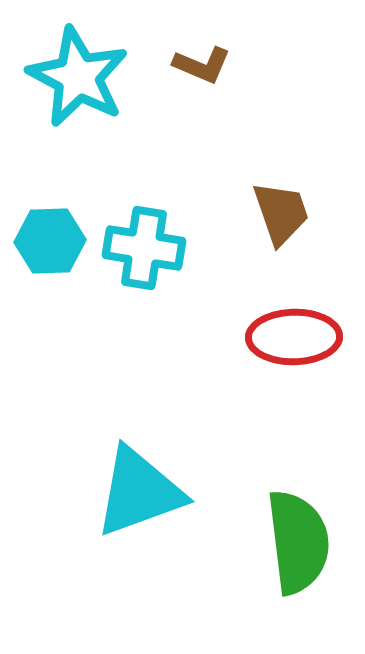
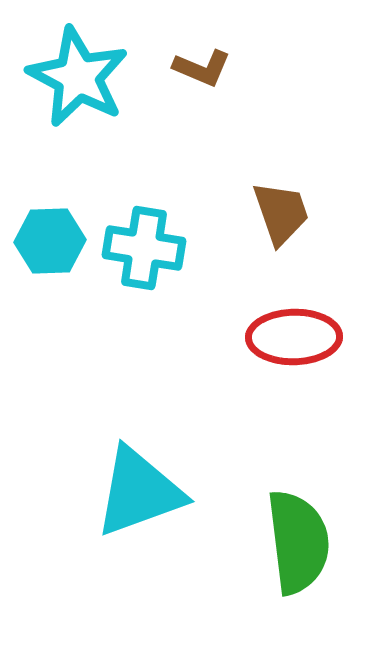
brown L-shape: moved 3 px down
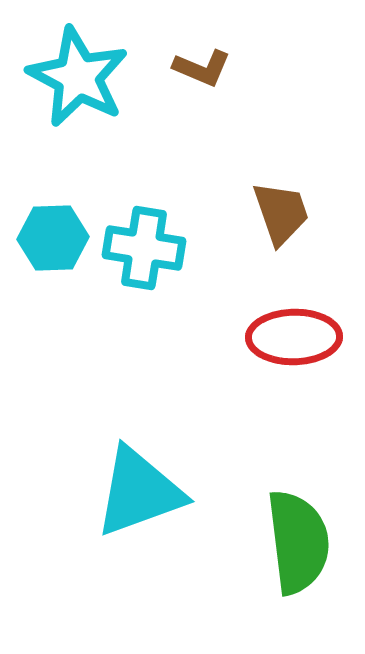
cyan hexagon: moved 3 px right, 3 px up
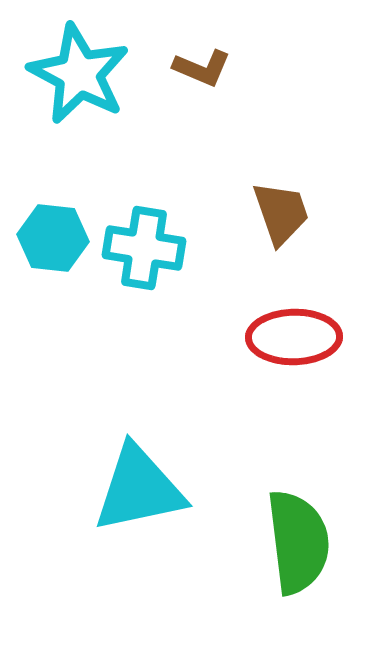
cyan star: moved 1 px right, 3 px up
cyan hexagon: rotated 8 degrees clockwise
cyan triangle: moved 3 px up; rotated 8 degrees clockwise
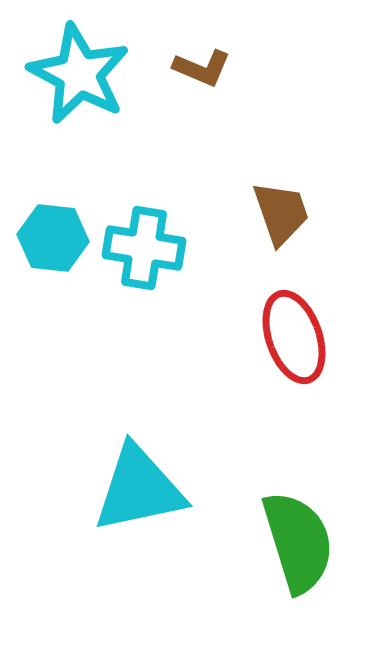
red ellipse: rotated 72 degrees clockwise
green semicircle: rotated 10 degrees counterclockwise
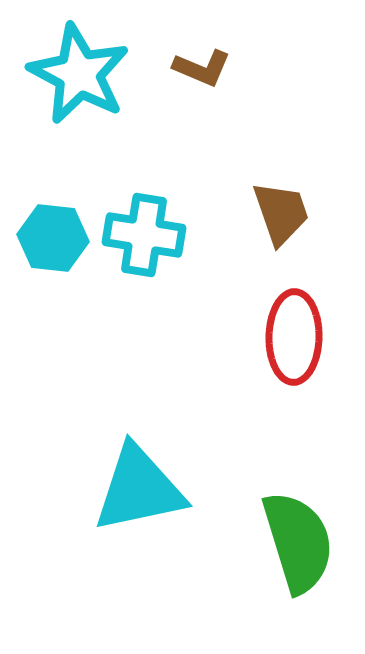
cyan cross: moved 13 px up
red ellipse: rotated 20 degrees clockwise
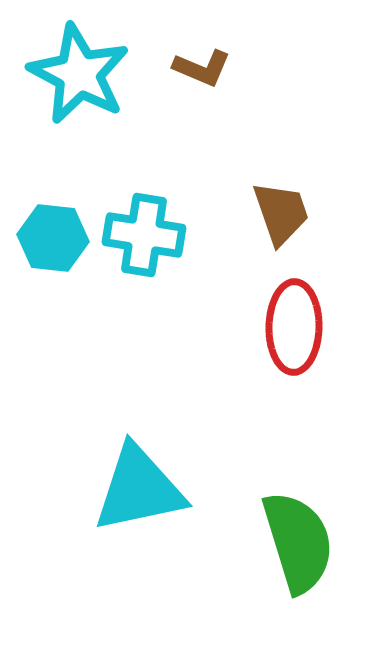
red ellipse: moved 10 px up
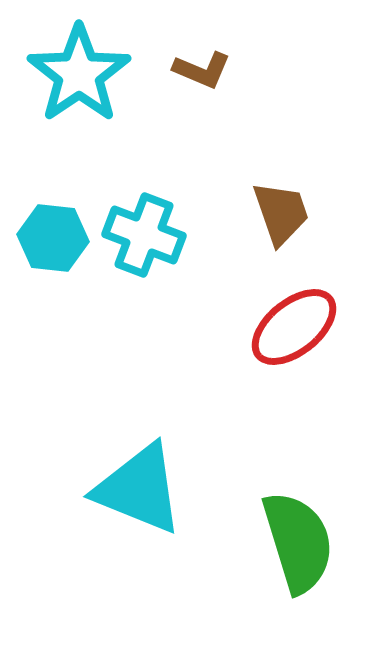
brown L-shape: moved 2 px down
cyan star: rotated 10 degrees clockwise
cyan cross: rotated 12 degrees clockwise
red ellipse: rotated 50 degrees clockwise
cyan triangle: rotated 34 degrees clockwise
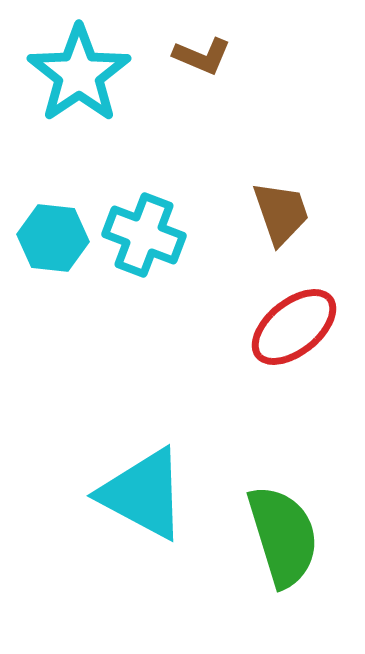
brown L-shape: moved 14 px up
cyan triangle: moved 4 px right, 5 px down; rotated 6 degrees clockwise
green semicircle: moved 15 px left, 6 px up
